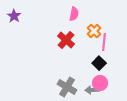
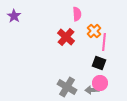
pink semicircle: moved 3 px right; rotated 16 degrees counterclockwise
red cross: moved 3 px up
black square: rotated 24 degrees counterclockwise
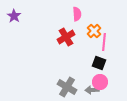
red cross: rotated 18 degrees clockwise
pink circle: moved 1 px up
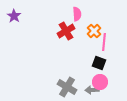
red cross: moved 6 px up
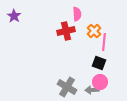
red cross: rotated 18 degrees clockwise
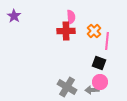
pink semicircle: moved 6 px left, 3 px down
red cross: rotated 12 degrees clockwise
pink line: moved 3 px right, 1 px up
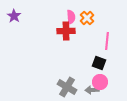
orange cross: moved 7 px left, 13 px up
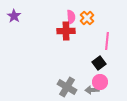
black square: rotated 32 degrees clockwise
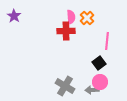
gray cross: moved 2 px left, 1 px up
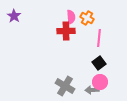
orange cross: rotated 16 degrees counterclockwise
pink line: moved 8 px left, 3 px up
